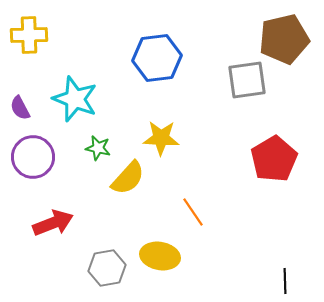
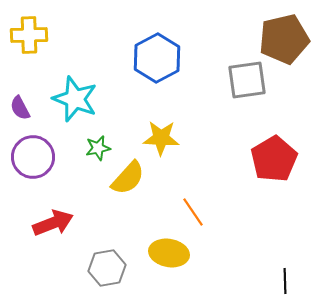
blue hexagon: rotated 21 degrees counterclockwise
green star: rotated 25 degrees counterclockwise
yellow ellipse: moved 9 px right, 3 px up
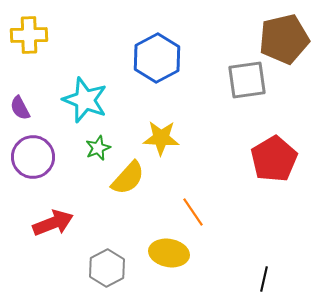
cyan star: moved 10 px right, 1 px down
green star: rotated 10 degrees counterclockwise
gray hexagon: rotated 18 degrees counterclockwise
black line: moved 21 px left, 2 px up; rotated 15 degrees clockwise
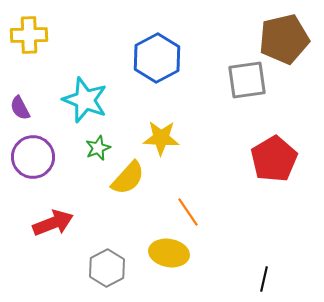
orange line: moved 5 px left
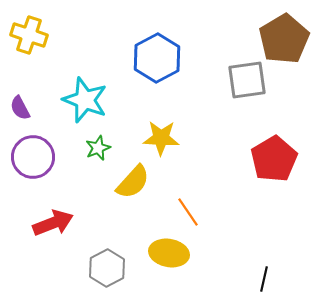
yellow cross: rotated 21 degrees clockwise
brown pentagon: rotated 18 degrees counterclockwise
yellow semicircle: moved 5 px right, 4 px down
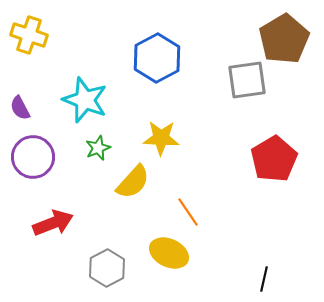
yellow ellipse: rotated 15 degrees clockwise
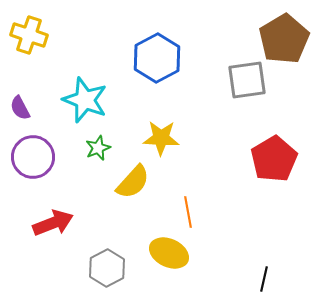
orange line: rotated 24 degrees clockwise
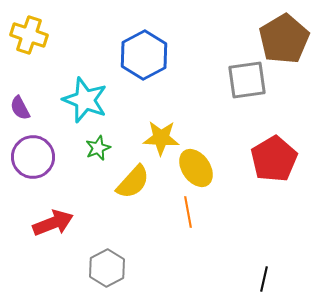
blue hexagon: moved 13 px left, 3 px up
yellow ellipse: moved 27 px right, 85 px up; rotated 30 degrees clockwise
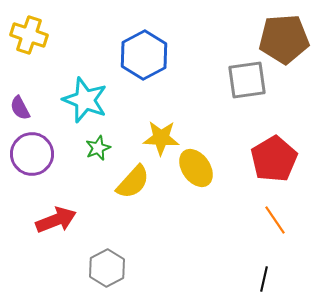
brown pentagon: rotated 27 degrees clockwise
purple circle: moved 1 px left, 3 px up
orange line: moved 87 px right, 8 px down; rotated 24 degrees counterclockwise
red arrow: moved 3 px right, 3 px up
